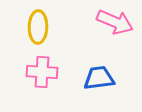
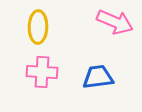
blue trapezoid: moved 1 px left, 1 px up
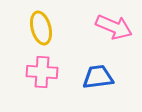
pink arrow: moved 1 px left, 5 px down
yellow ellipse: moved 3 px right, 1 px down; rotated 16 degrees counterclockwise
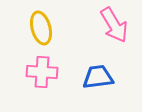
pink arrow: moved 2 px up; rotated 36 degrees clockwise
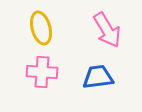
pink arrow: moved 7 px left, 5 px down
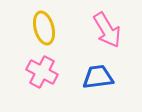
yellow ellipse: moved 3 px right
pink cross: rotated 24 degrees clockwise
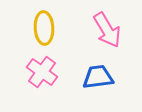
yellow ellipse: rotated 12 degrees clockwise
pink cross: rotated 8 degrees clockwise
